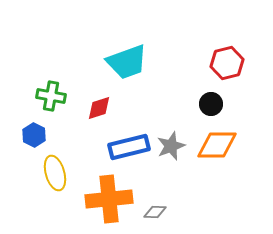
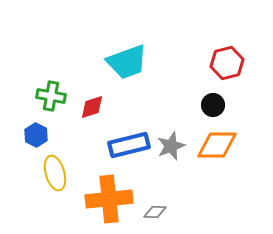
black circle: moved 2 px right, 1 px down
red diamond: moved 7 px left, 1 px up
blue hexagon: moved 2 px right
blue rectangle: moved 2 px up
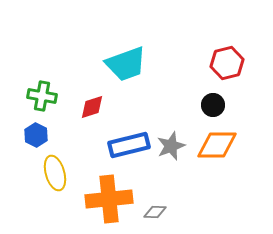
cyan trapezoid: moved 1 px left, 2 px down
green cross: moved 9 px left
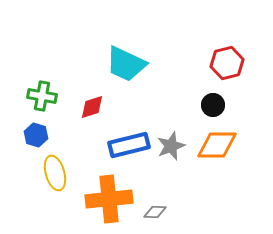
cyan trapezoid: rotated 45 degrees clockwise
blue hexagon: rotated 10 degrees counterclockwise
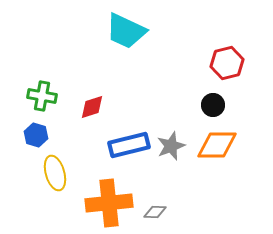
cyan trapezoid: moved 33 px up
orange cross: moved 4 px down
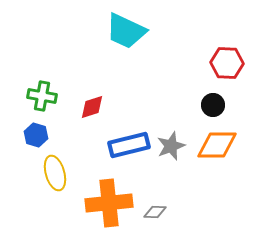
red hexagon: rotated 16 degrees clockwise
